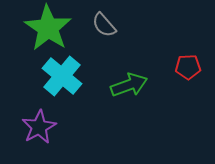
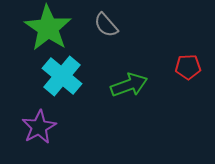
gray semicircle: moved 2 px right
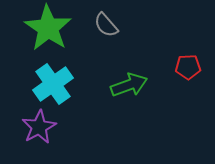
cyan cross: moved 9 px left, 8 px down; rotated 15 degrees clockwise
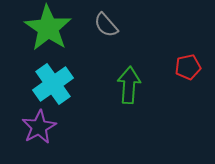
red pentagon: rotated 10 degrees counterclockwise
green arrow: rotated 66 degrees counterclockwise
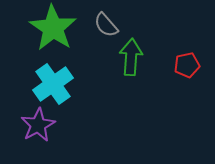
green star: moved 5 px right
red pentagon: moved 1 px left, 2 px up
green arrow: moved 2 px right, 28 px up
purple star: moved 1 px left, 2 px up
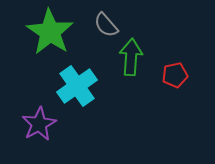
green star: moved 3 px left, 4 px down
red pentagon: moved 12 px left, 10 px down
cyan cross: moved 24 px right, 2 px down
purple star: moved 1 px right, 1 px up
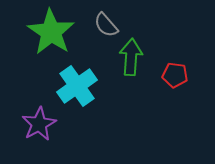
green star: moved 1 px right
red pentagon: rotated 20 degrees clockwise
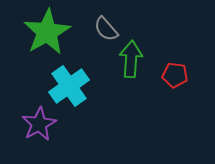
gray semicircle: moved 4 px down
green star: moved 4 px left; rotated 9 degrees clockwise
green arrow: moved 2 px down
cyan cross: moved 8 px left
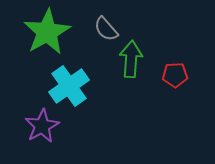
red pentagon: rotated 10 degrees counterclockwise
purple star: moved 3 px right, 2 px down
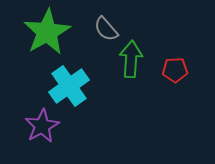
red pentagon: moved 5 px up
